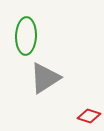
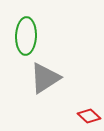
red diamond: rotated 25 degrees clockwise
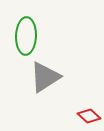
gray triangle: moved 1 px up
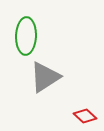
red diamond: moved 4 px left
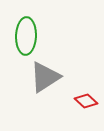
red diamond: moved 1 px right, 15 px up
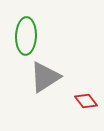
red diamond: rotated 10 degrees clockwise
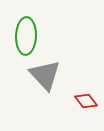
gray triangle: moved 2 px up; rotated 40 degrees counterclockwise
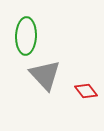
red diamond: moved 10 px up
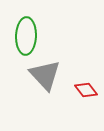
red diamond: moved 1 px up
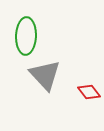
red diamond: moved 3 px right, 2 px down
